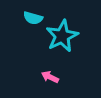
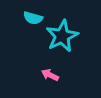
pink arrow: moved 2 px up
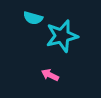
cyan star: rotated 12 degrees clockwise
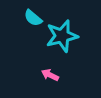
cyan semicircle: rotated 24 degrees clockwise
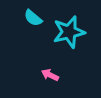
cyan star: moved 7 px right, 4 px up
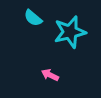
cyan star: moved 1 px right
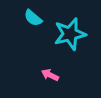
cyan star: moved 2 px down
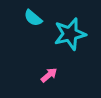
pink arrow: moved 1 px left; rotated 114 degrees clockwise
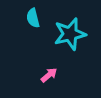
cyan semicircle: rotated 36 degrees clockwise
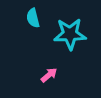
cyan star: rotated 12 degrees clockwise
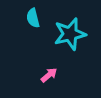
cyan star: rotated 12 degrees counterclockwise
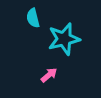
cyan star: moved 6 px left, 5 px down
